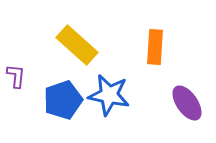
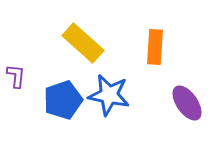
yellow rectangle: moved 6 px right, 2 px up
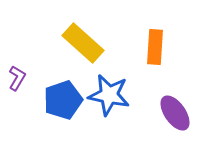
purple L-shape: moved 1 px right, 2 px down; rotated 25 degrees clockwise
purple ellipse: moved 12 px left, 10 px down
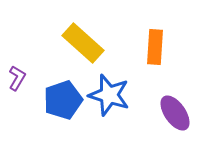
blue star: rotated 6 degrees clockwise
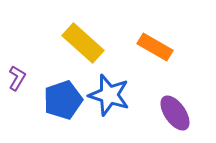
orange rectangle: rotated 64 degrees counterclockwise
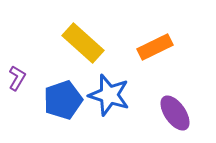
orange rectangle: rotated 56 degrees counterclockwise
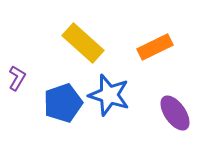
blue pentagon: moved 3 px down
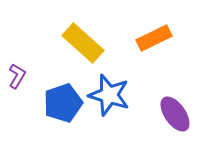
orange rectangle: moved 1 px left, 9 px up
purple L-shape: moved 2 px up
purple ellipse: moved 1 px down
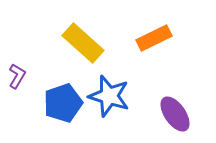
blue star: moved 1 px down
